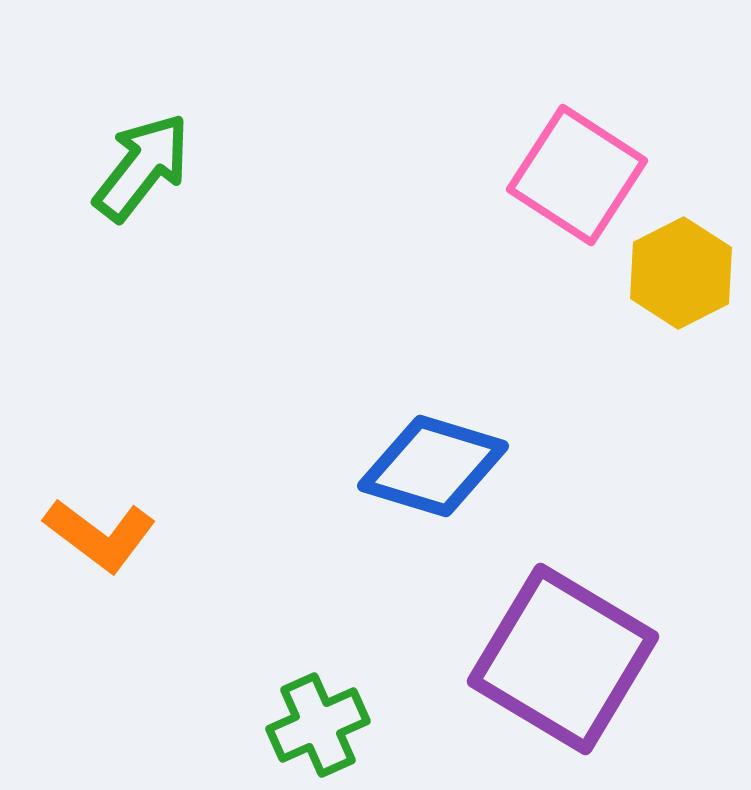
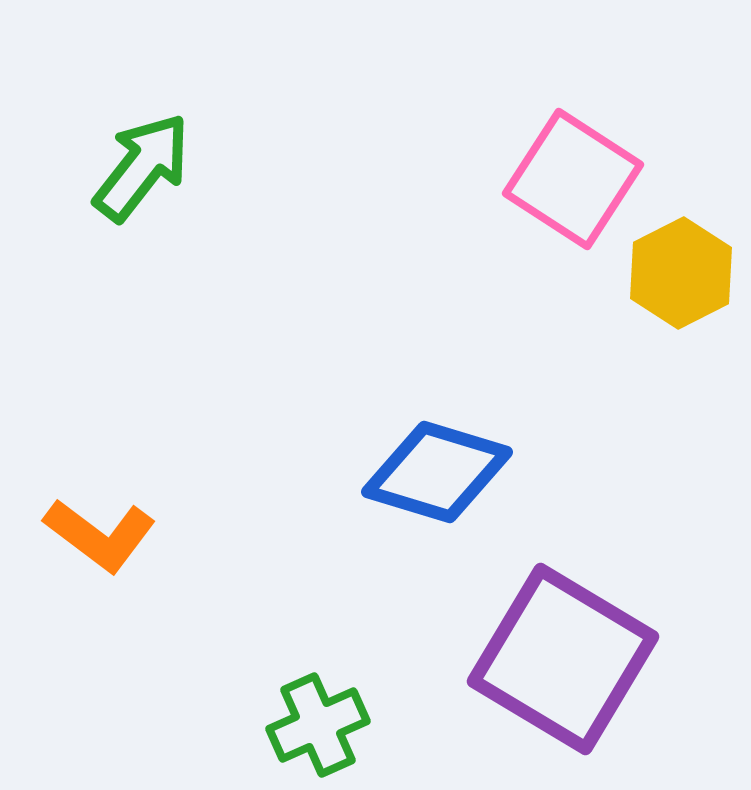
pink square: moved 4 px left, 4 px down
blue diamond: moved 4 px right, 6 px down
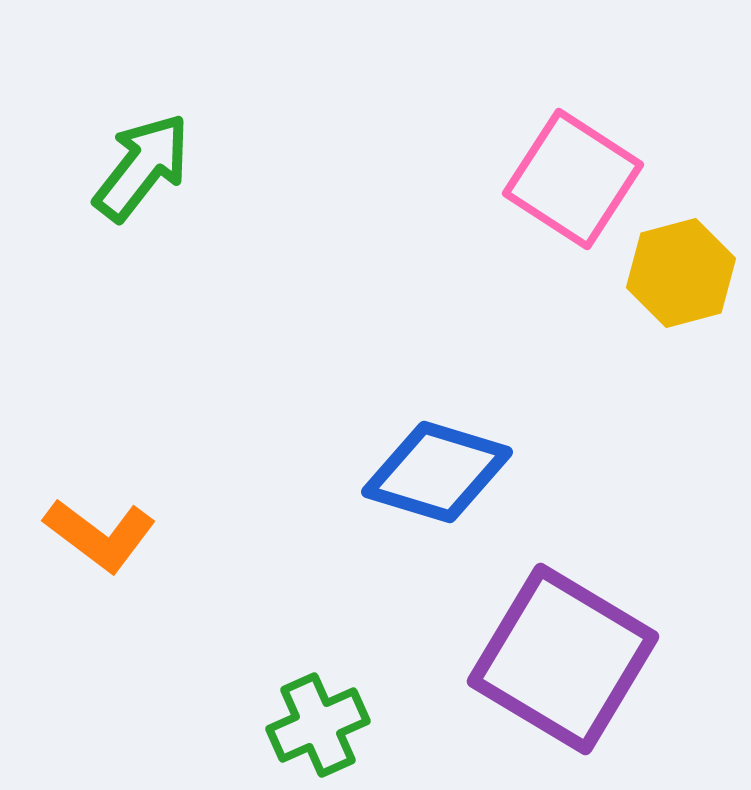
yellow hexagon: rotated 12 degrees clockwise
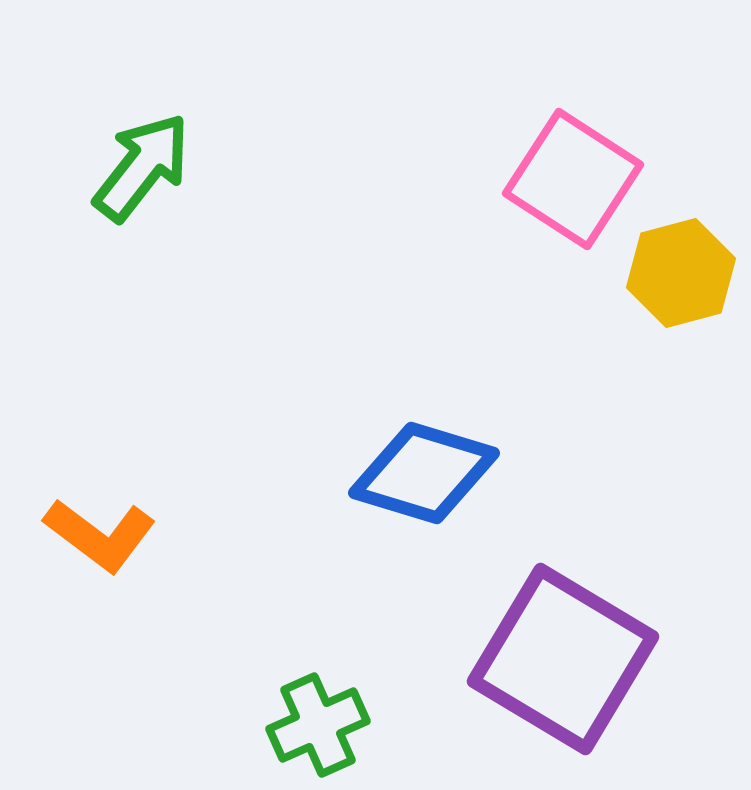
blue diamond: moved 13 px left, 1 px down
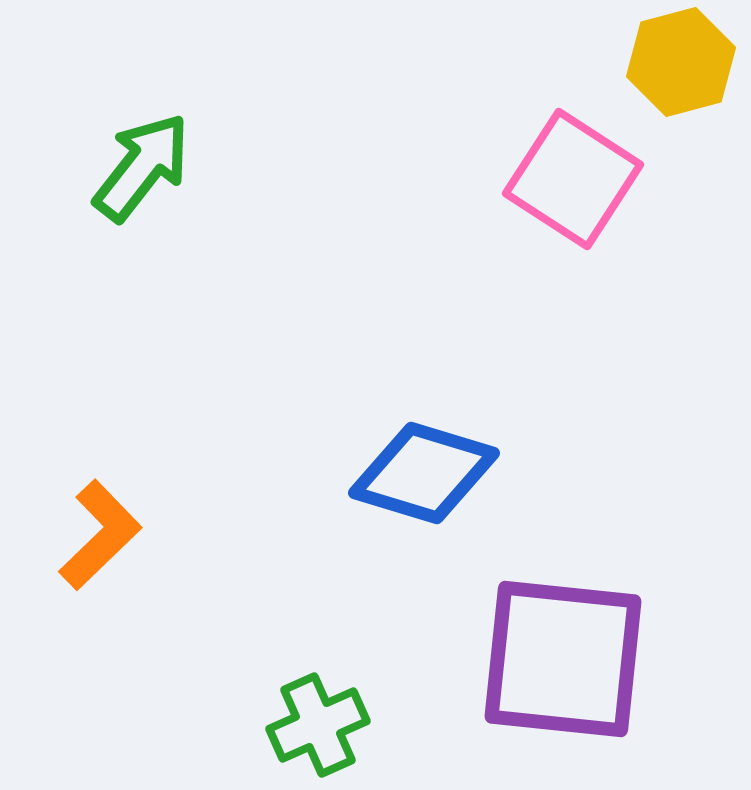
yellow hexagon: moved 211 px up
orange L-shape: rotated 81 degrees counterclockwise
purple square: rotated 25 degrees counterclockwise
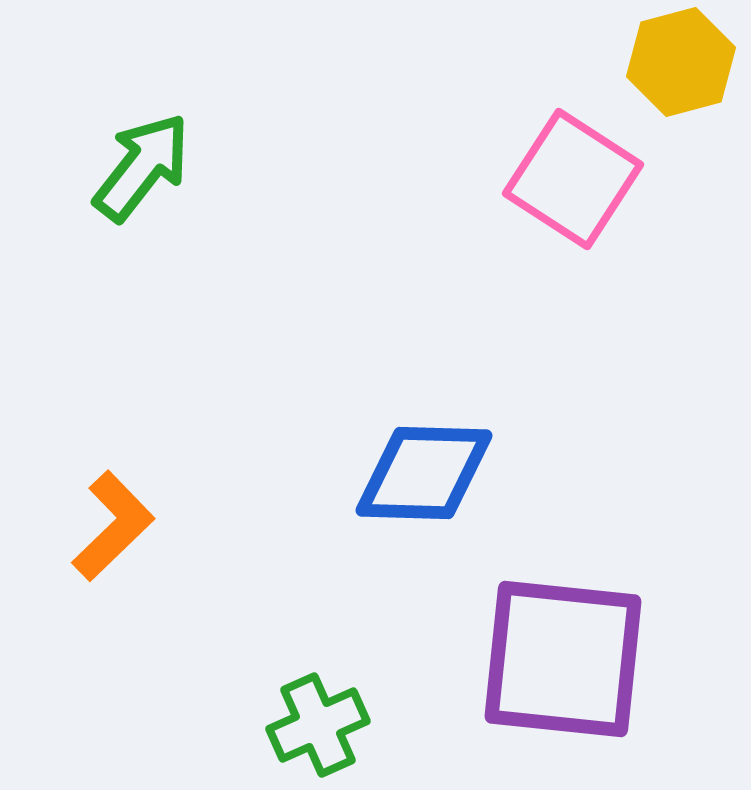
blue diamond: rotated 15 degrees counterclockwise
orange L-shape: moved 13 px right, 9 px up
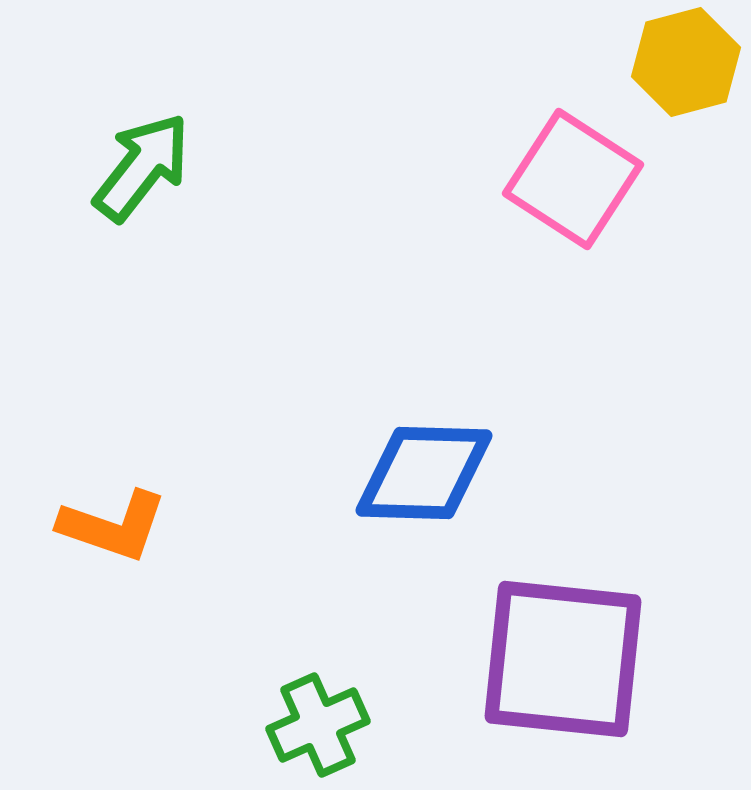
yellow hexagon: moved 5 px right
orange L-shape: rotated 63 degrees clockwise
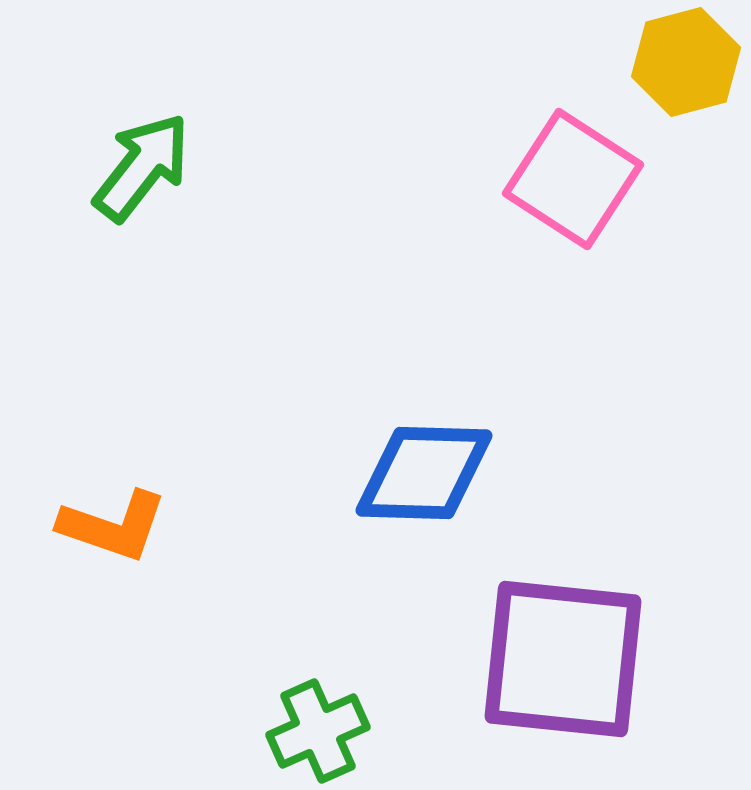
green cross: moved 6 px down
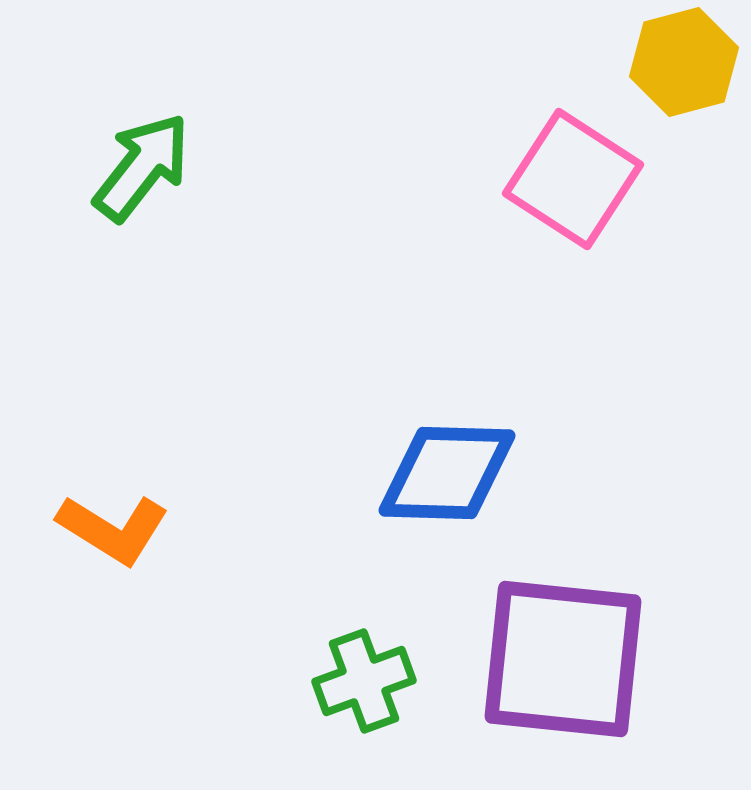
yellow hexagon: moved 2 px left
blue diamond: moved 23 px right
orange L-shape: moved 3 px down; rotated 13 degrees clockwise
green cross: moved 46 px right, 50 px up; rotated 4 degrees clockwise
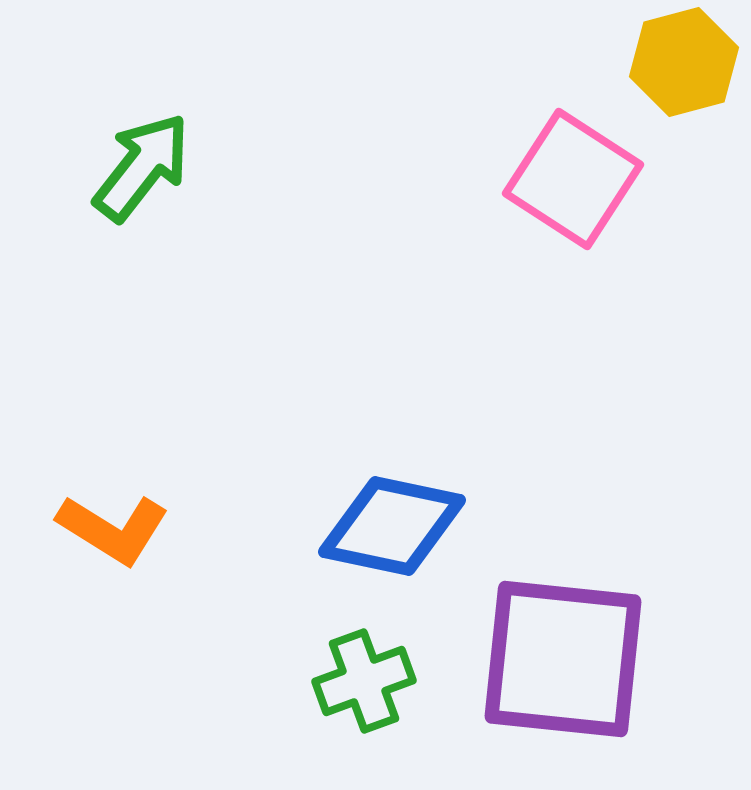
blue diamond: moved 55 px left, 53 px down; rotated 10 degrees clockwise
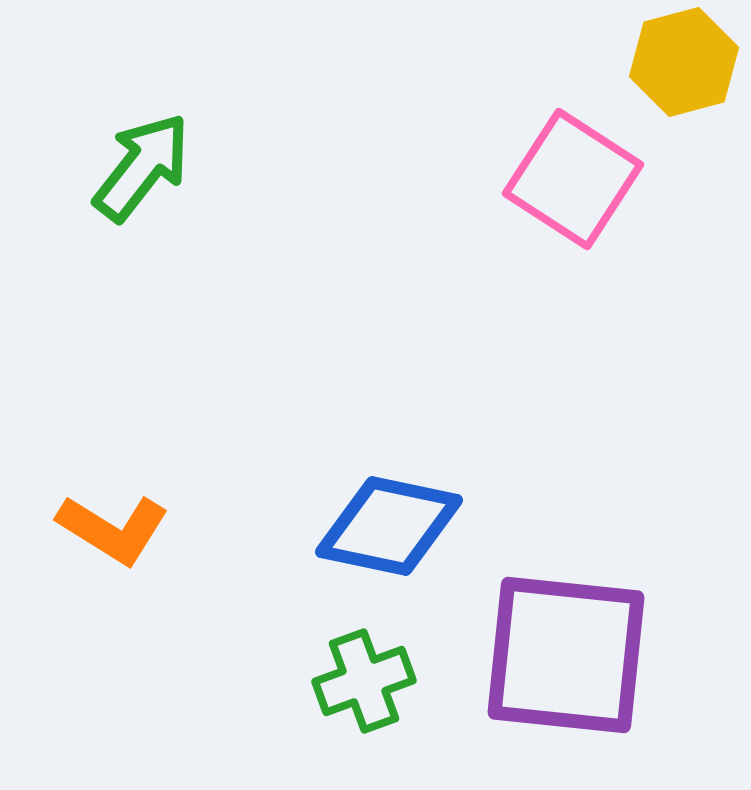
blue diamond: moved 3 px left
purple square: moved 3 px right, 4 px up
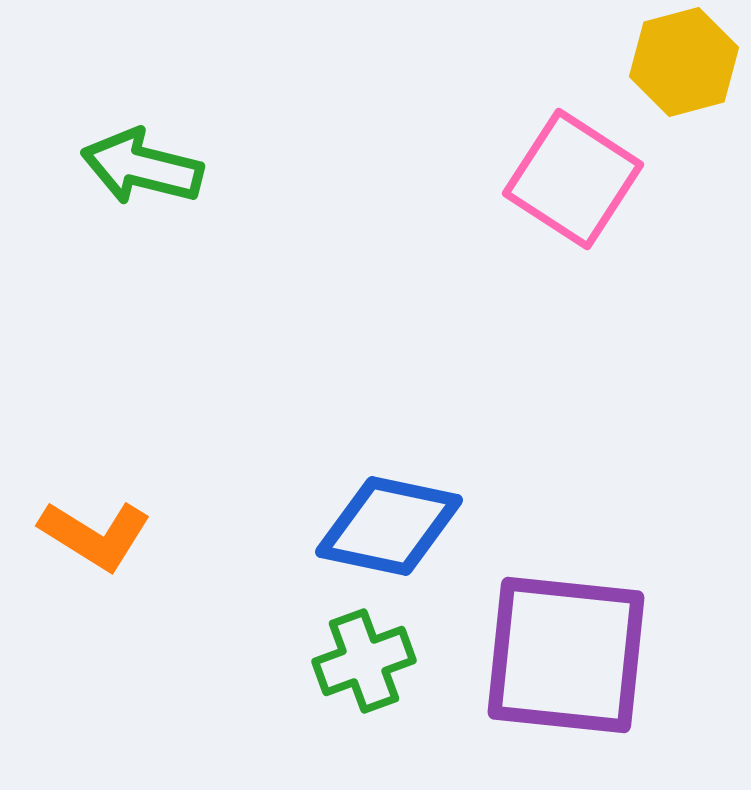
green arrow: rotated 114 degrees counterclockwise
orange L-shape: moved 18 px left, 6 px down
green cross: moved 20 px up
